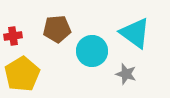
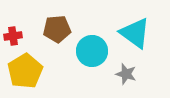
yellow pentagon: moved 3 px right, 3 px up
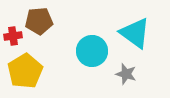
brown pentagon: moved 18 px left, 8 px up
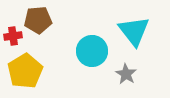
brown pentagon: moved 1 px left, 1 px up
cyan triangle: moved 1 px left, 2 px up; rotated 16 degrees clockwise
gray star: rotated 15 degrees clockwise
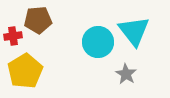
cyan circle: moved 6 px right, 9 px up
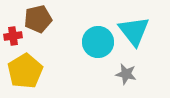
brown pentagon: moved 1 px up; rotated 8 degrees counterclockwise
gray star: rotated 20 degrees counterclockwise
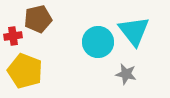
yellow pentagon: rotated 20 degrees counterclockwise
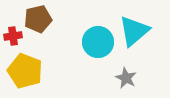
cyan triangle: rotated 28 degrees clockwise
gray star: moved 4 px down; rotated 15 degrees clockwise
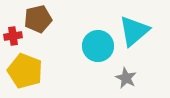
cyan circle: moved 4 px down
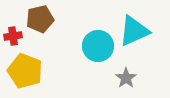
brown pentagon: moved 2 px right
cyan triangle: rotated 16 degrees clockwise
gray star: rotated 10 degrees clockwise
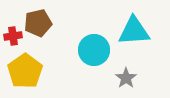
brown pentagon: moved 2 px left, 4 px down
cyan triangle: rotated 20 degrees clockwise
cyan circle: moved 4 px left, 4 px down
yellow pentagon: rotated 16 degrees clockwise
